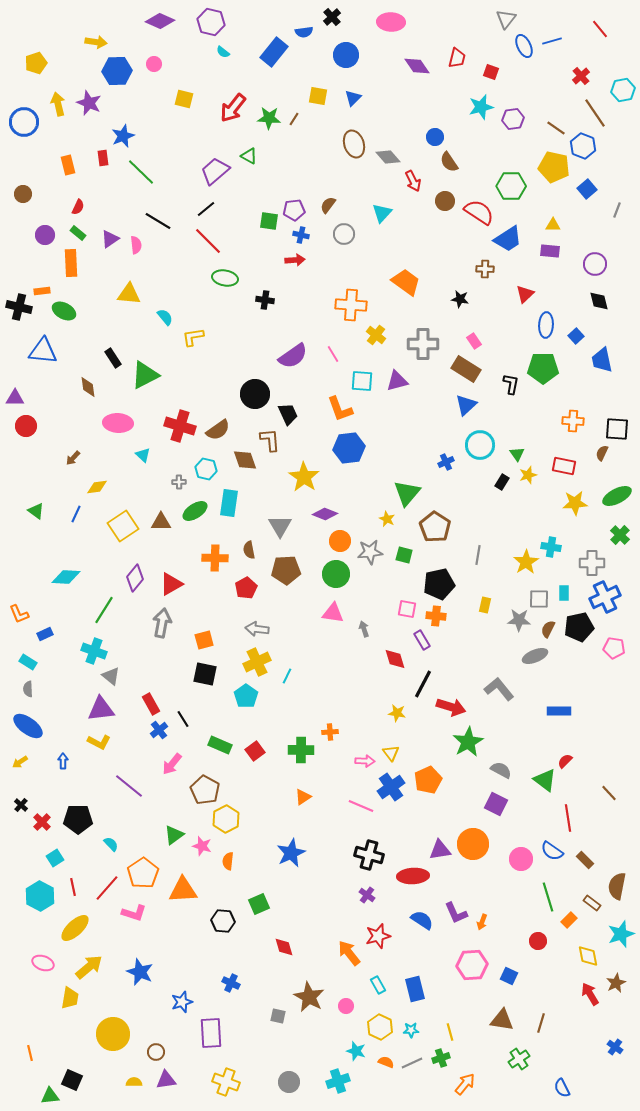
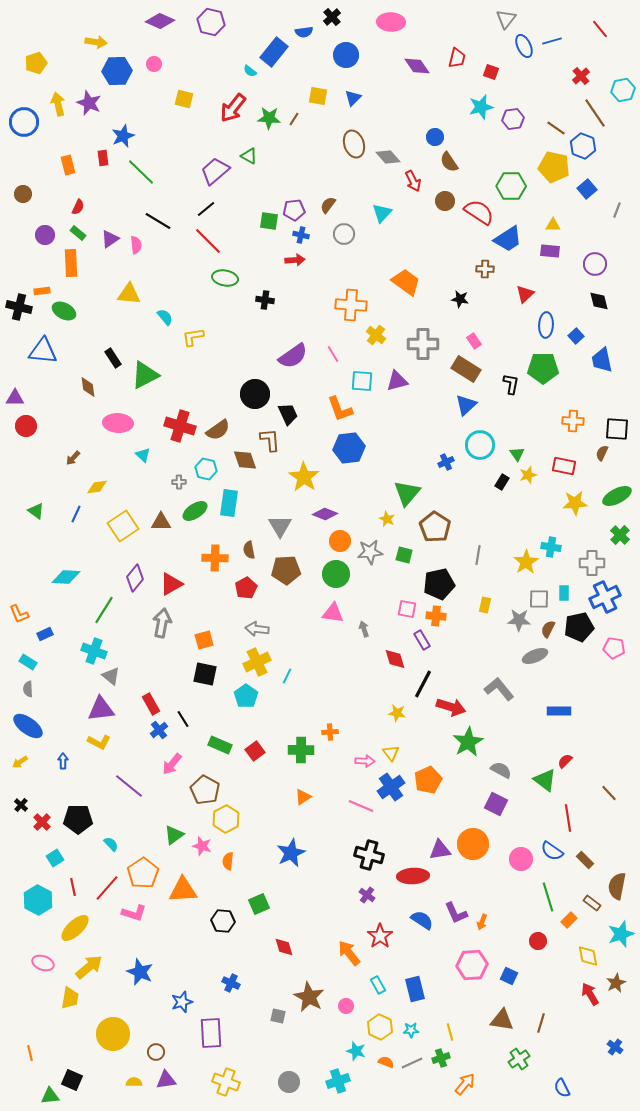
cyan semicircle at (223, 52): moved 27 px right, 19 px down
cyan hexagon at (40, 896): moved 2 px left, 4 px down
red star at (378, 936): moved 2 px right; rotated 20 degrees counterclockwise
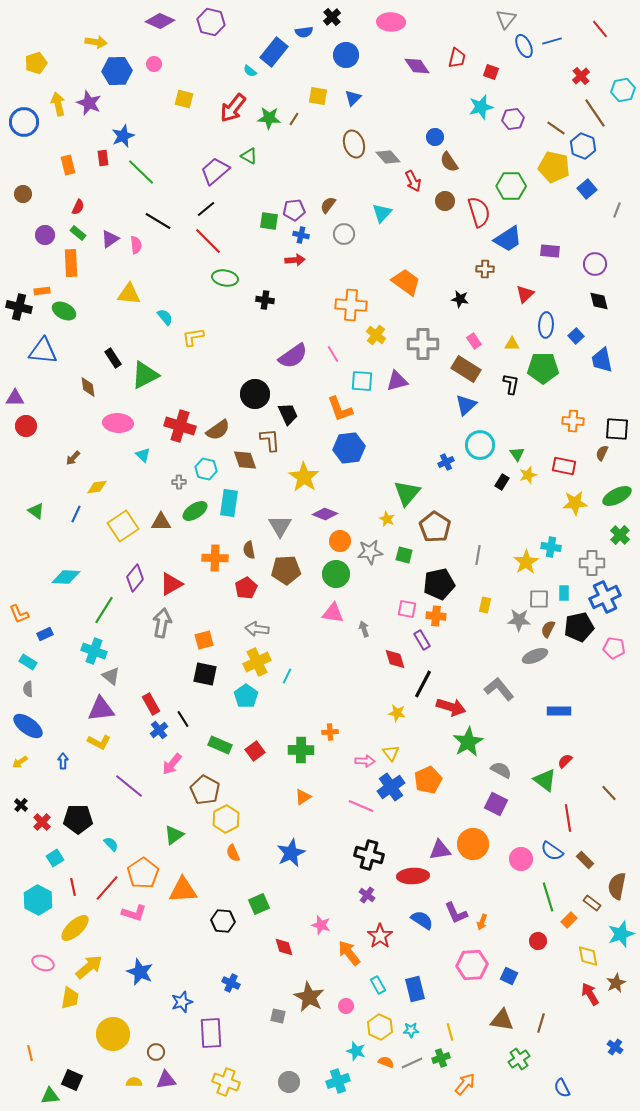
red semicircle at (479, 212): rotated 40 degrees clockwise
yellow triangle at (553, 225): moved 41 px left, 119 px down
pink star at (202, 846): moved 119 px right, 79 px down
orange semicircle at (228, 861): moved 5 px right, 8 px up; rotated 30 degrees counterclockwise
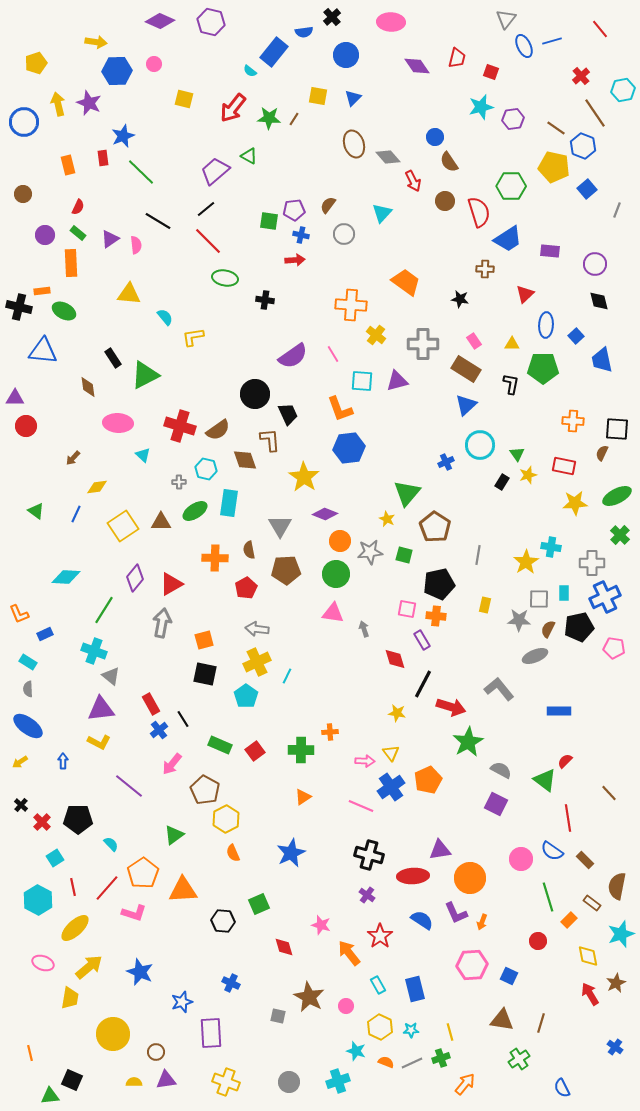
orange circle at (473, 844): moved 3 px left, 34 px down
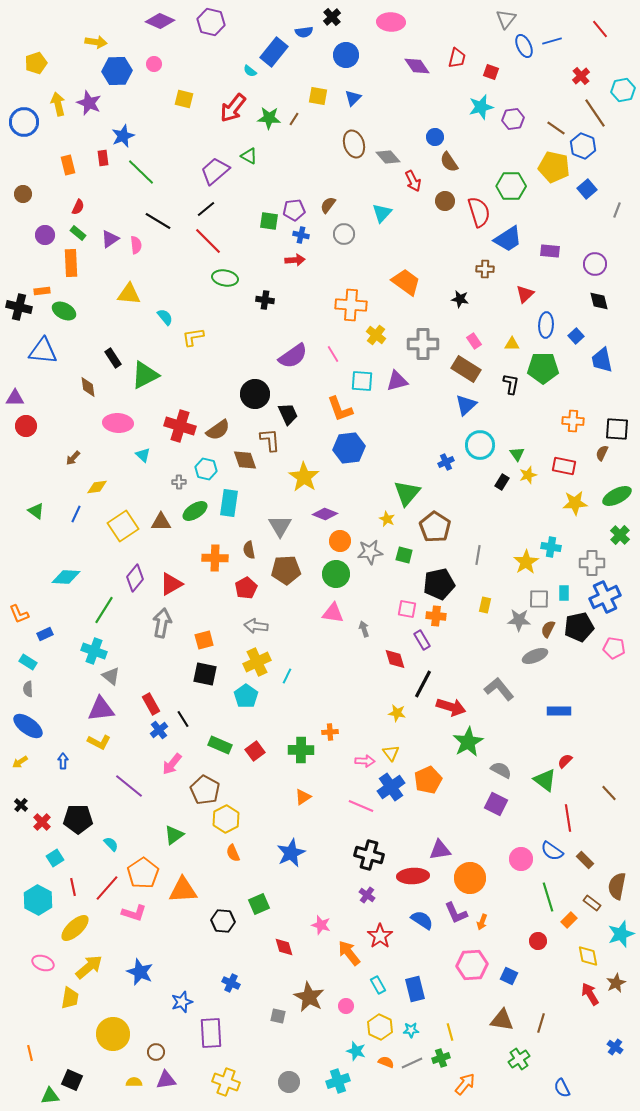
gray arrow at (257, 629): moved 1 px left, 3 px up
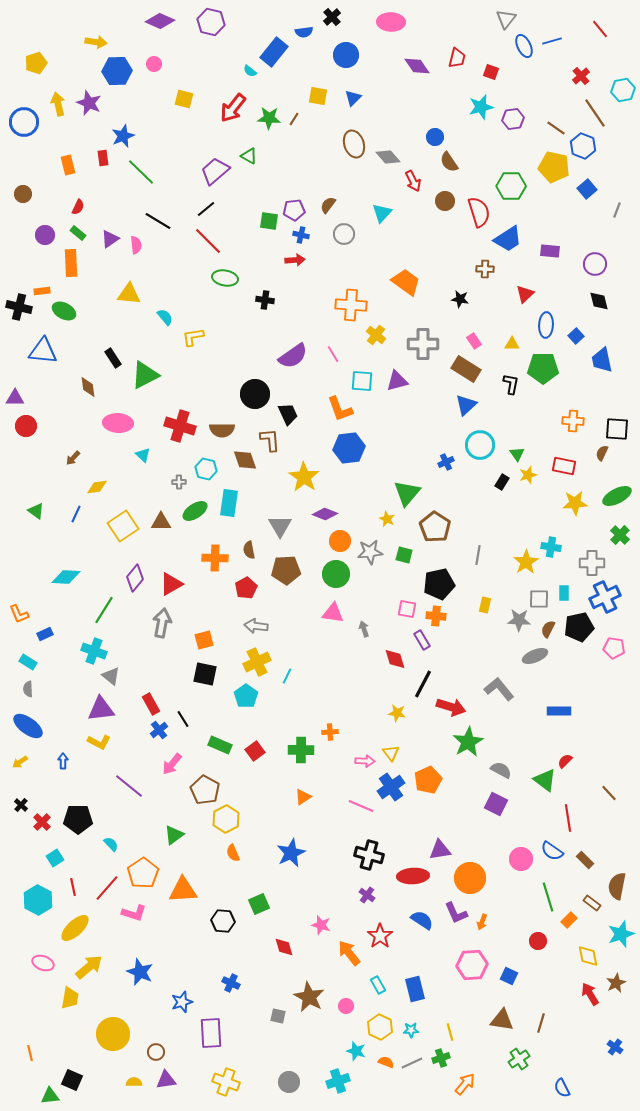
brown semicircle at (218, 430): moved 4 px right; rotated 35 degrees clockwise
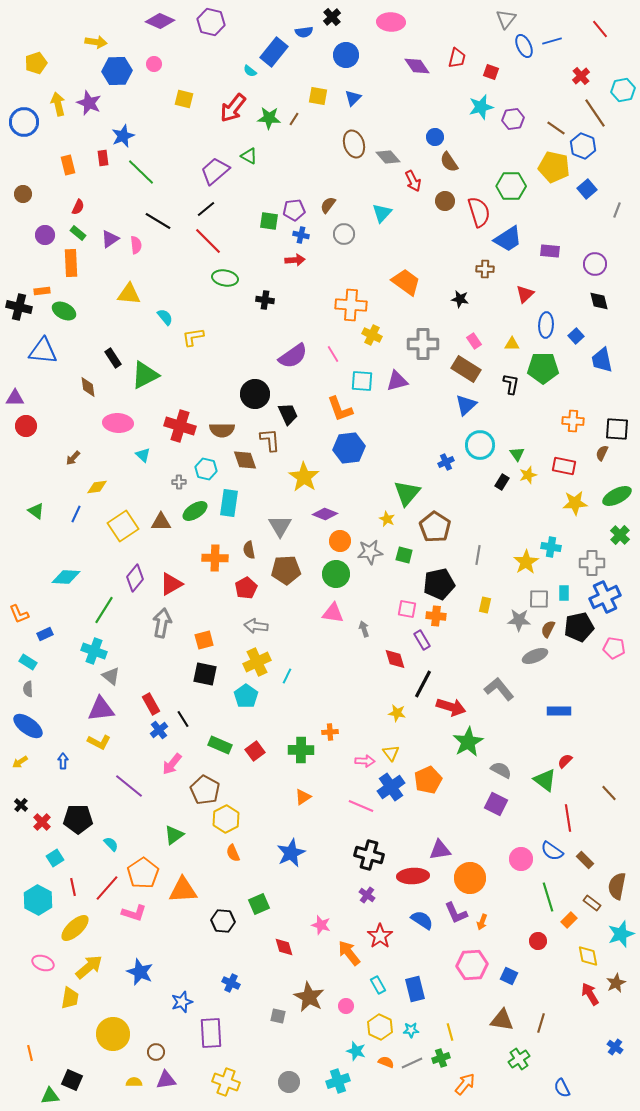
yellow cross at (376, 335): moved 4 px left; rotated 12 degrees counterclockwise
